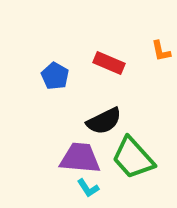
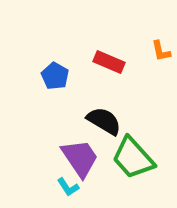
red rectangle: moved 1 px up
black semicircle: rotated 123 degrees counterclockwise
purple trapezoid: rotated 51 degrees clockwise
cyan L-shape: moved 20 px left, 1 px up
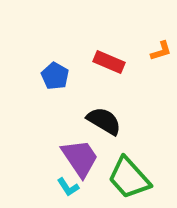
orange L-shape: rotated 95 degrees counterclockwise
green trapezoid: moved 4 px left, 20 px down
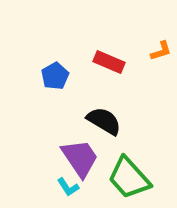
blue pentagon: rotated 12 degrees clockwise
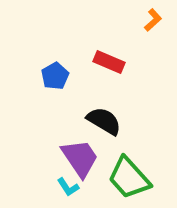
orange L-shape: moved 8 px left, 31 px up; rotated 25 degrees counterclockwise
